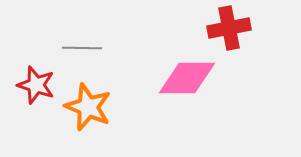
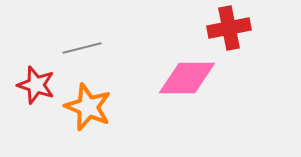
gray line: rotated 15 degrees counterclockwise
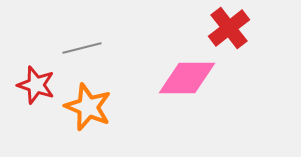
red cross: rotated 27 degrees counterclockwise
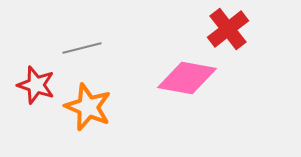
red cross: moved 1 px left, 1 px down
pink diamond: rotated 10 degrees clockwise
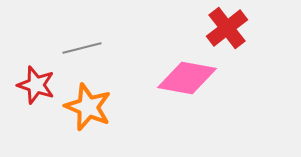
red cross: moved 1 px left, 1 px up
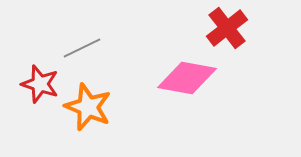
gray line: rotated 12 degrees counterclockwise
red star: moved 4 px right, 1 px up
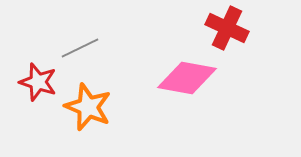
red cross: rotated 27 degrees counterclockwise
gray line: moved 2 px left
red star: moved 2 px left, 2 px up
